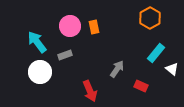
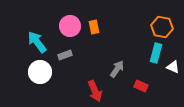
orange hexagon: moved 12 px right, 9 px down; rotated 20 degrees counterclockwise
cyan rectangle: rotated 24 degrees counterclockwise
white triangle: moved 1 px right, 2 px up; rotated 16 degrees counterclockwise
red arrow: moved 5 px right
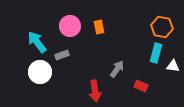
orange rectangle: moved 5 px right
gray rectangle: moved 3 px left
white triangle: moved 1 px up; rotated 16 degrees counterclockwise
red arrow: rotated 15 degrees clockwise
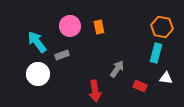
white triangle: moved 7 px left, 12 px down
white circle: moved 2 px left, 2 px down
red rectangle: moved 1 px left
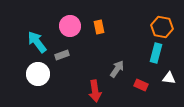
white triangle: moved 3 px right
red rectangle: moved 1 px right, 1 px up
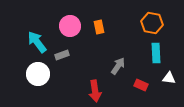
orange hexagon: moved 10 px left, 4 px up
cyan rectangle: rotated 18 degrees counterclockwise
gray arrow: moved 1 px right, 3 px up
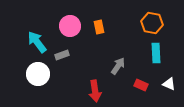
white triangle: moved 6 px down; rotated 16 degrees clockwise
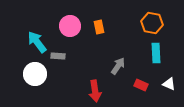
gray rectangle: moved 4 px left, 1 px down; rotated 24 degrees clockwise
white circle: moved 3 px left
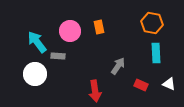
pink circle: moved 5 px down
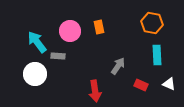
cyan rectangle: moved 1 px right, 2 px down
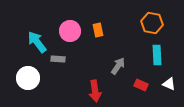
orange rectangle: moved 1 px left, 3 px down
gray rectangle: moved 3 px down
white circle: moved 7 px left, 4 px down
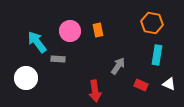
cyan rectangle: rotated 12 degrees clockwise
white circle: moved 2 px left
